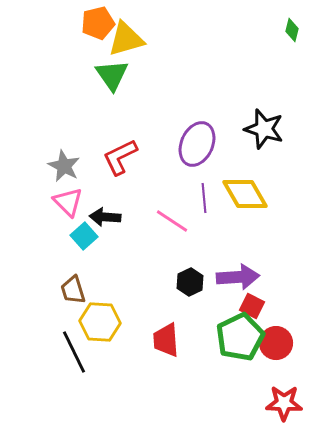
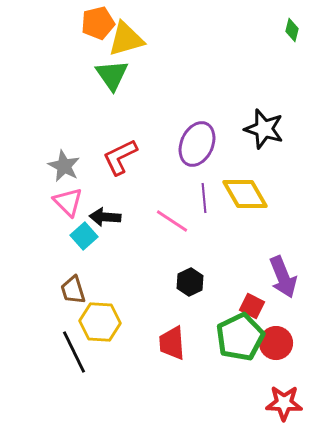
purple arrow: moved 45 px right; rotated 72 degrees clockwise
red trapezoid: moved 6 px right, 3 px down
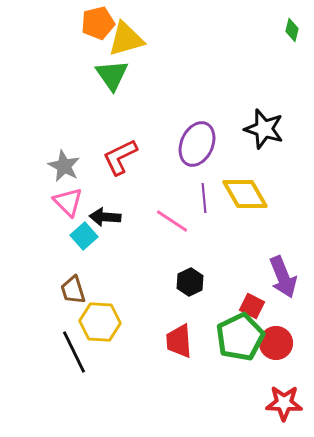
red trapezoid: moved 7 px right, 2 px up
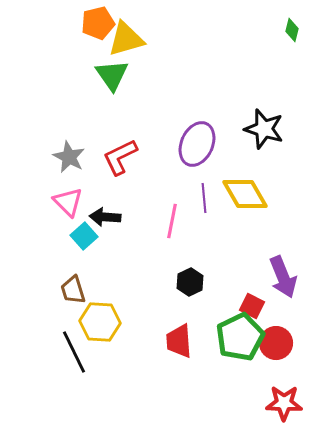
gray star: moved 5 px right, 9 px up
pink line: rotated 68 degrees clockwise
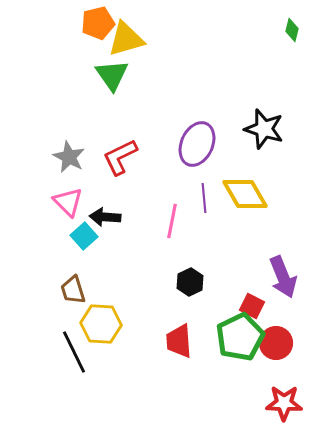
yellow hexagon: moved 1 px right, 2 px down
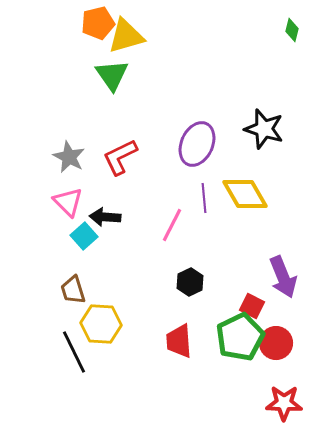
yellow triangle: moved 3 px up
pink line: moved 4 px down; rotated 16 degrees clockwise
